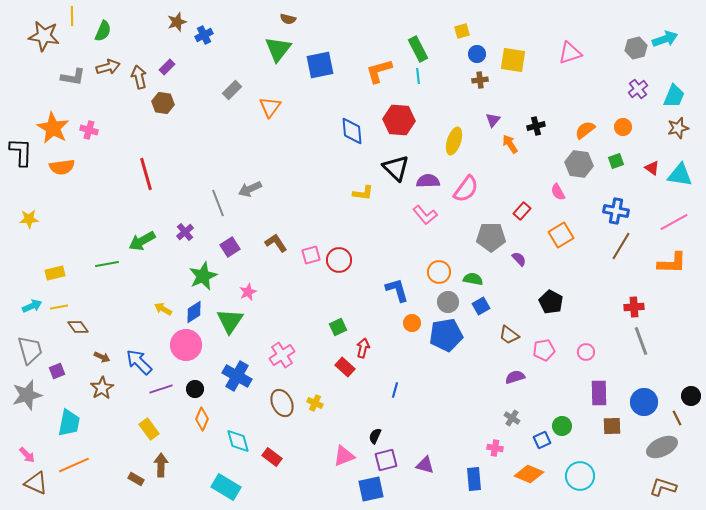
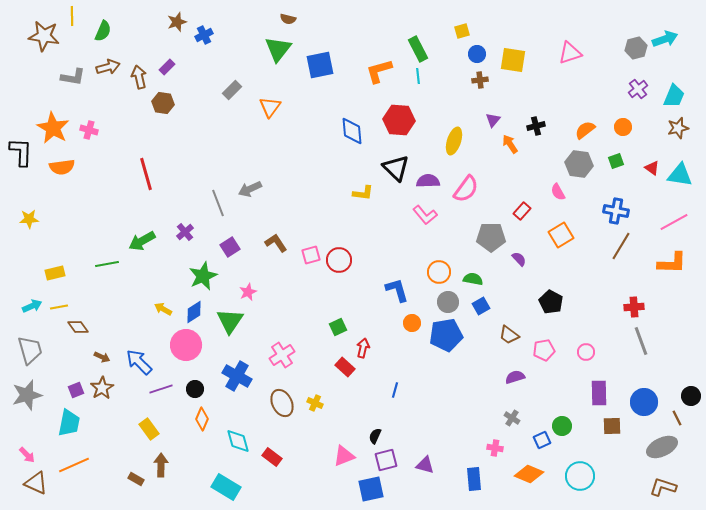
purple square at (57, 371): moved 19 px right, 19 px down
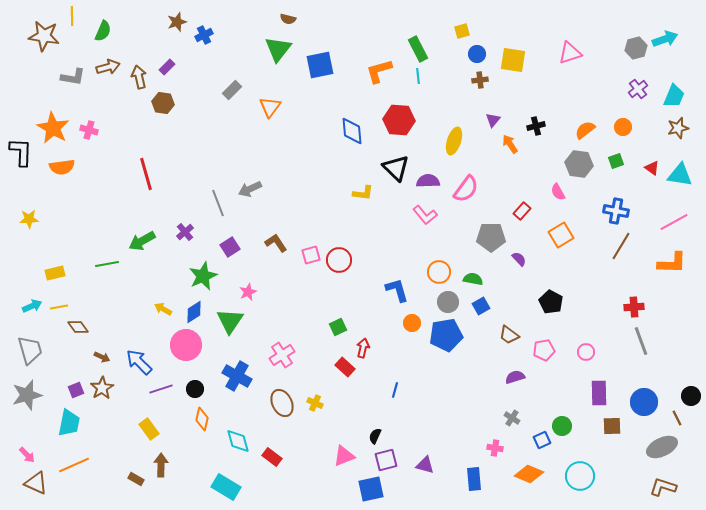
orange diamond at (202, 419): rotated 10 degrees counterclockwise
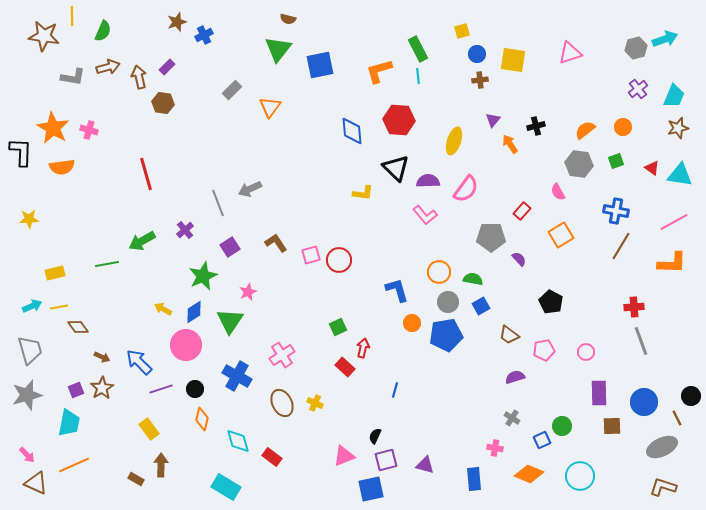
purple cross at (185, 232): moved 2 px up
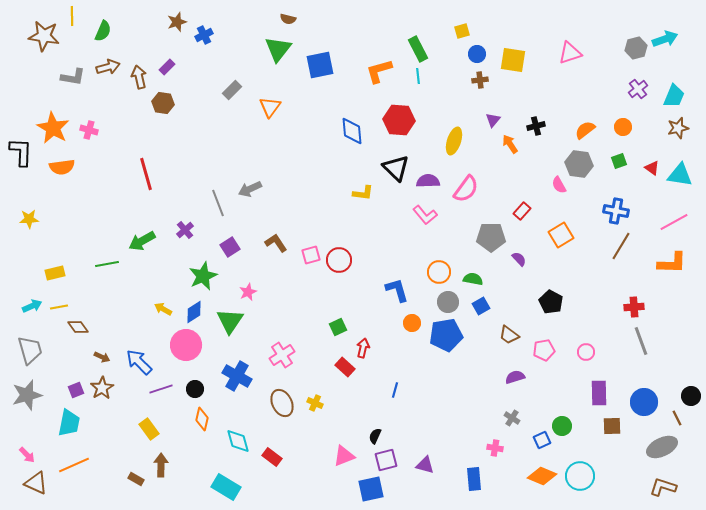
green square at (616, 161): moved 3 px right
pink semicircle at (558, 192): moved 1 px right, 7 px up
orange diamond at (529, 474): moved 13 px right, 2 px down
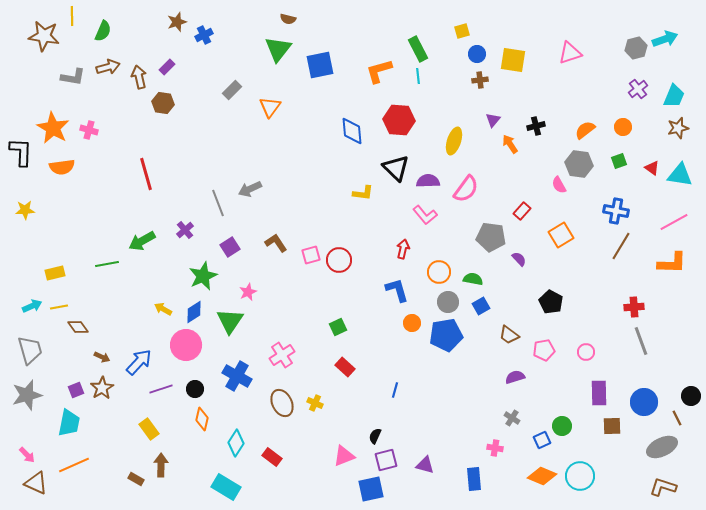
yellow star at (29, 219): moved 4 px left, 9 px up
gray pentagon at (491, 237): rotated 8 degrees clockwise
red arrow at (363, 348): moved 40 px right, 99 px up
blue arrow at (139, 362): rotated 88 degrees clockwise
cyan diamond at (238, 441): moved 2 px left, 2 px down; rotated 48 degrees clockwise
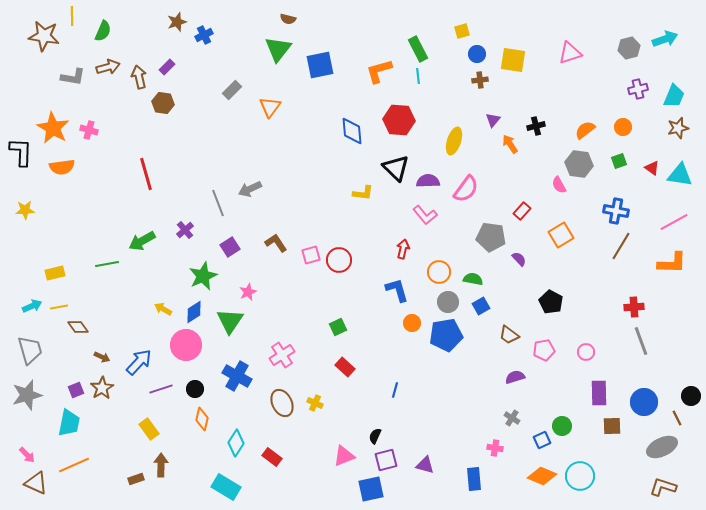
gray hexagon at (636, 48): moved 7 px left
purple cross at (638, 89): rotated 24 degrees clockwise
brown rectangle at (136, 479): rotated 49 degrees counterclockwise
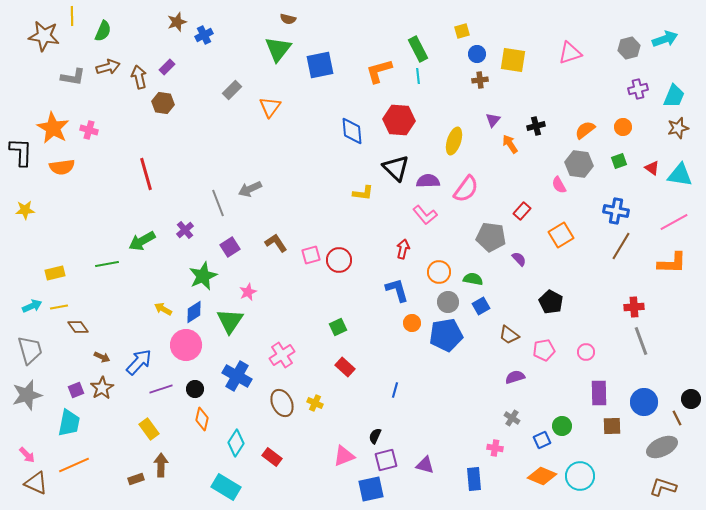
black circle at (691, 396): moved 3 px down
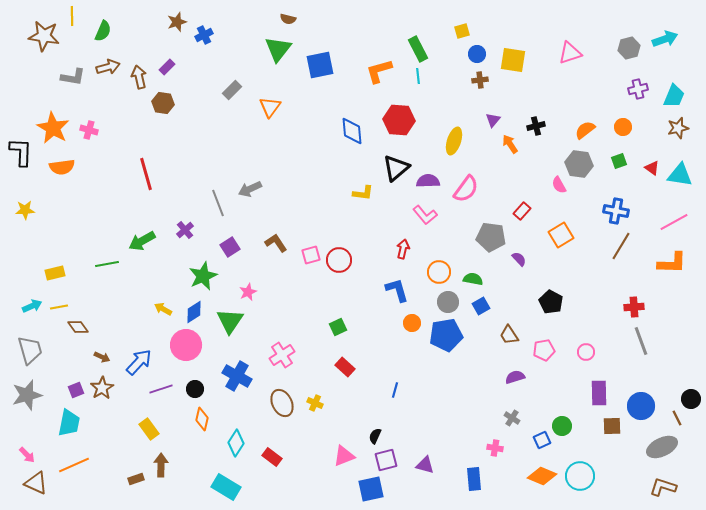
black triangle at (396, 168): rotated 36 degrees clockwise
brown trapezoid at (509, 335): rotated 20 degrees clockwise
blue circle at (644, 402): moved 3 px left, 4 px down
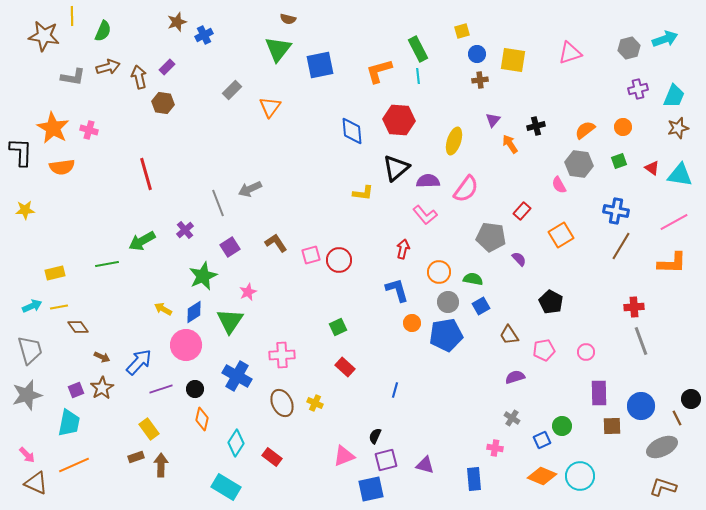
pink cross at (282, 355): rotated 30 degrees clockwise
brown rectangle at (136, 479): moved 22 px up
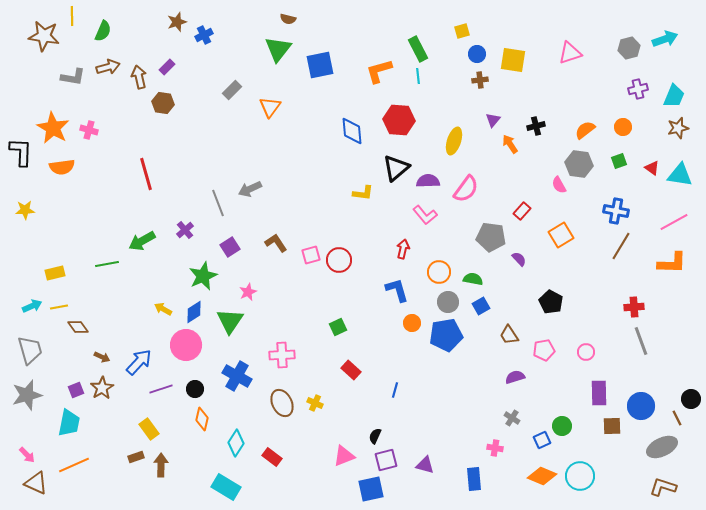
red rectangle at (345, 367): moved 6 px right, 3 px down
